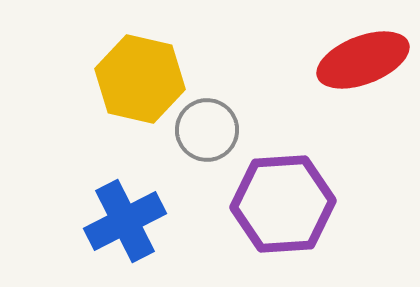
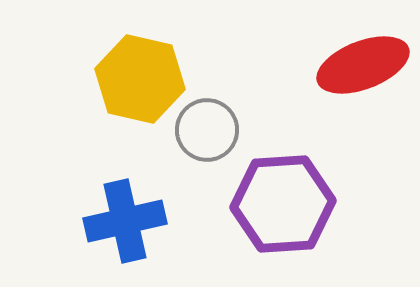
red ellipse: moved 5 px down
blue cross: rotated 14 degrees clockwise
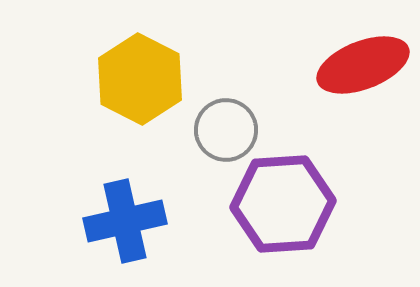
yellow hexagon: rotated 14 degrees clockwise
gray circle: moved 19 px right
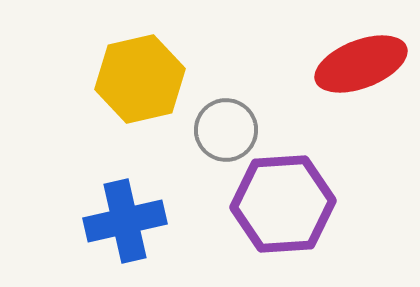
red ellipse: moved 2 px left, 1 px up
yellow hexagon: rotated 20 degrees clockwise
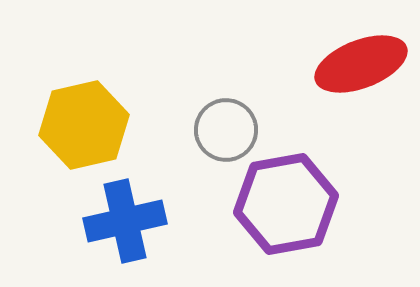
yellow hexagon: moved 56 px left, 46 px down
purple hexagon: moved 3 px right; rotated 6 degrees counterclockwise
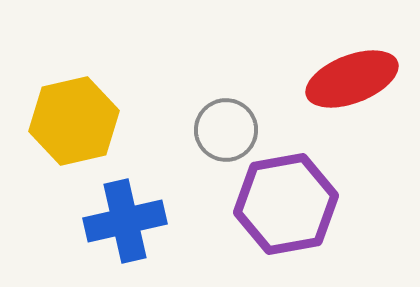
red ellipse: moved 9 px left, 15 px down
yellow hexagon: moved 10 px left, 4 px up
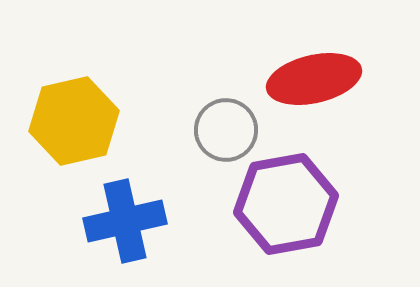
red ellipse: moved 38 px left; rotated 8 degrees clockwise
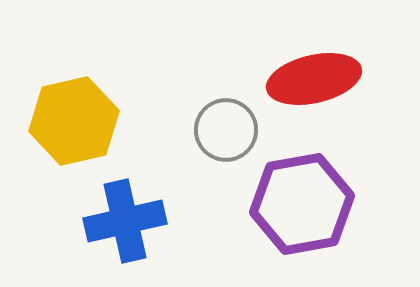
purple hexagon: moved 16 px right
